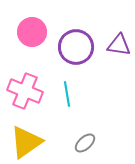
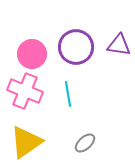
pink circle: moved 22 px down
cyan line: moved 1 px right
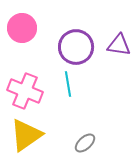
pink circle: moved 10 px left, 26 px up
cyan line: moved 10 px up
yellow triangle: moved 7 px up
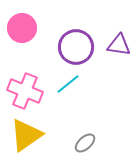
cyan line: rotated 60 degrees clockwise
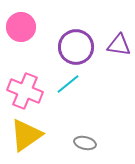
pink circle: moved 1 px left, 1 px up
gray ellipse: rotated 55 degrees clockwise
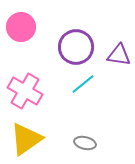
purple triangle: moved 10 px down
cyan line: moved 15 px right
pink cross: rotated 8 degrees clockwise
yellow triangle: moved 4 px down
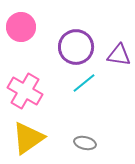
cyan line: moved 1 px right, 1 px up
yellow triangle: moved 2 px right, 1 px up
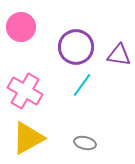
cyan line: moved 2 px left, 2 px down; rotated 15 degrees counterclockwise
yellow triangle: rotated 6 degrees clockwise
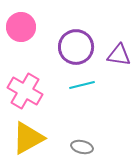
cyan line: rotated 40 degrees clockwise
gray ellipse: moved 3 px left, 4 px down
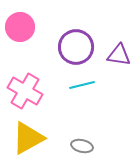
pink circle: moved 1 px left
gray ellipse: moved 1 px up
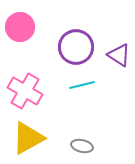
purple triangle: rotated 25 degrees clockwise
